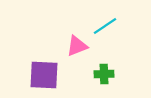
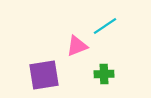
purple square: rotated 12 degrees counterclockwise
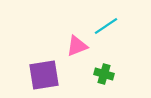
cyan line: moved 1 px right
green cross: rotated 18 degrees clockwise
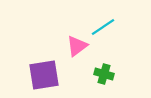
cyan line: moved 3 px left, 1 px down
pink triangle: rotated 15 degrees counterclockwise
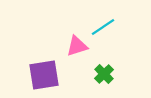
pink triangle: rotated 20 degrees clockwise
green cross: rotated 30 degrees clockwise
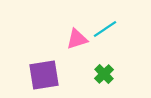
cyan line: moved 2 px right, 2 px down
pink triangle: moved 7 px up
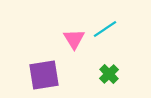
pink triangle: moved 3 px left; rotated 45 degrees counterclockwise
green cross: moved 5 px right
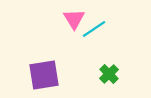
cyan line: moved 11 px left
pink triangle: moved 20 px up
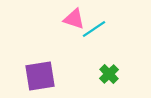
pink triangle: rotated 40 degrees counterclockwise
purple square: moved 4 px left, 1 px down
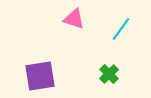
cyan line: moved 27 px right; rotated 20 degrees counterclockwise
